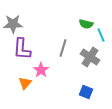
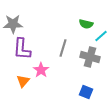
cyan line: moved 1 px down; rotated 72 degrees clockwise
gray cross: rotated 18 degrees counterclockwise
orange triangle: moved 2 px left, 2 px up
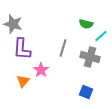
gray star: rotated 18 degrees clockwise
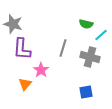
cyan line: moved 1 px up
orange triangle: moved 2 px right, 3 px down
blue square: rotated 32 degrees counterclockwise
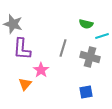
cyan line: moved 1 px right, 1 px down; rotated 24 degrees clockwise
